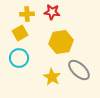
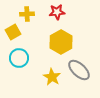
red star: moved 5 px right; rotated 14 degrees counterclockwise
yellow square: moved 7 px left, 1 px up
yellow hexagon: rotated 20 degrees counterclockwise
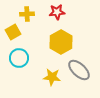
yellow star: rotated 24 degrees counterclockwise
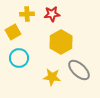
red star: moved 5 px left, 2 px down
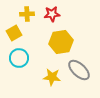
yellow square: moved 1 px right, 1 px down
yellow hexagon: rotated 20 degrees clockwise
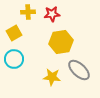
yellow cross: moved 1 px right, 2 px up
cyan circle: moved 5 px left, 1 px down
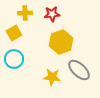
yellow cross: moved 3 px left, 1 px down
yellow hexagon: rotated 10 degrees counterclockwise
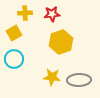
gray ellipse: moved 10 px down; rotated 45 degrees counterclockwise
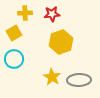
yellow star: rotated 24 degrees clockwise
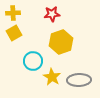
yellow cross: moved 12 px left
cyan circle: moved 19 px right, 2 px down
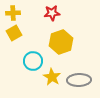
red star: moved 1 px up
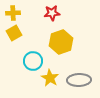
yellow star: moved 2 px left, 1 px down
